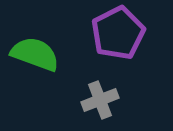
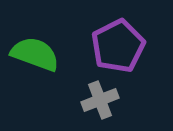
purple pentagon: moved 13 px down
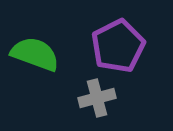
gray cross: moved 3 px left, 2 px up; rotated 6 degrees clockwise
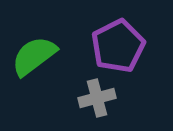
green semicircle: moved 1 px left, 2 px down; rotated 57 degrees counterclockwise
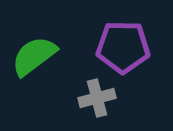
purple pentagon: moved 5 px right, 1 px down; rotated 28 degrees clockwise
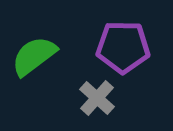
gray cross: rotated 33 degrees counterclockwise
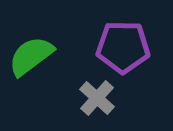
green semicircle: moved 3 px left
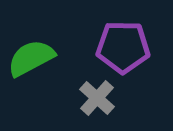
green semicircle: moved 2 px down; rotated 9 degrees clockwise
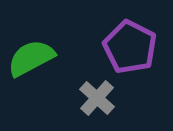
purple pentagon: moved 7 px right; rotated 26 degrees clockwise
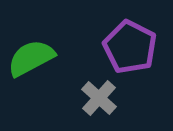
gray cross: moved 2 px right
